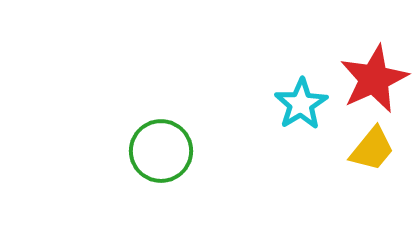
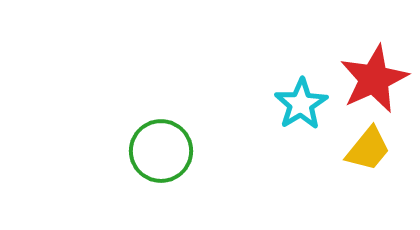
yellow trapezoid: moved 4 px left
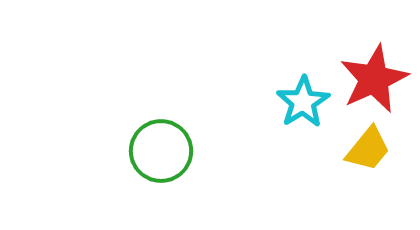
cyan star: moved 2 px right, 2 px up
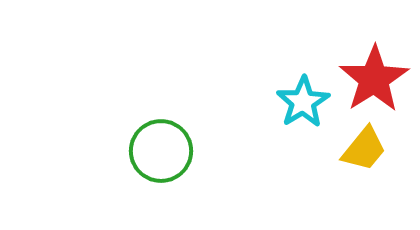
red star: rotated 8 degrees counterclockwise
yellow trapezoid: moved 4 px left
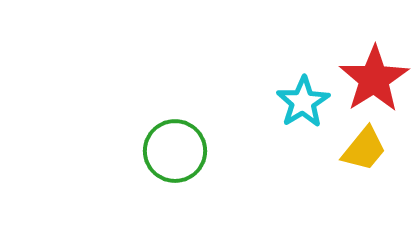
green circle: moved 14 px right
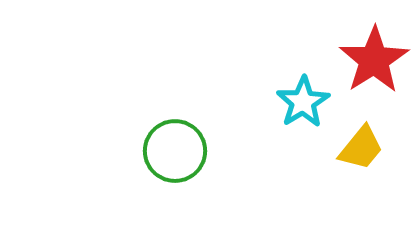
red star: moved 19 px up
yellow trapezoid: moved 3 px left, 1 px up
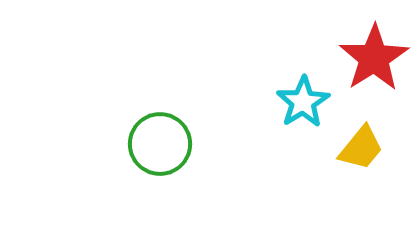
red star: moved 2 px up
green circle: moved 15 px left, 7 px up
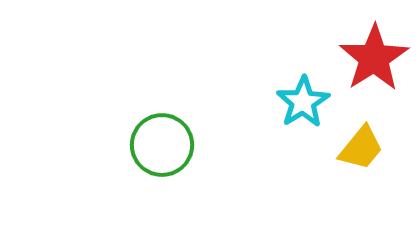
green circle: moved 2 px right, 1 px down
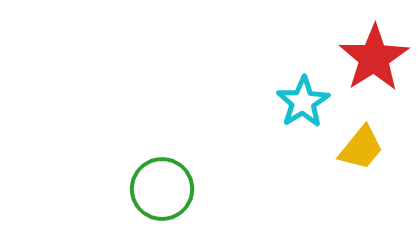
green circle: moved 44 px down
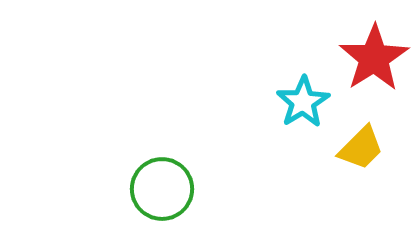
yellow trapezoid: rotated 6 degrees clockwise
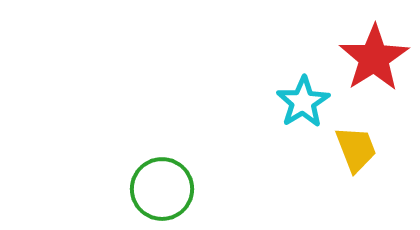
yellow trapezoid: moved 5 px left, 1 px down; rotated 66 degrees counterclockwise
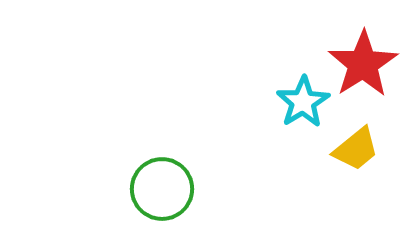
red star: moved 11 px left, 6 px down
yellow trapezoid: rotated 72 degrees clockwise
